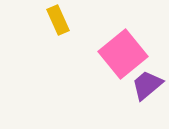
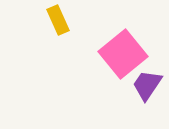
purple trapezoid: rotated 16 degrees counterclockwise
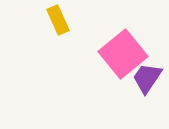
purple trapezoid: moved 7 px up
